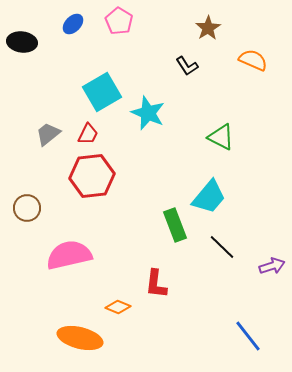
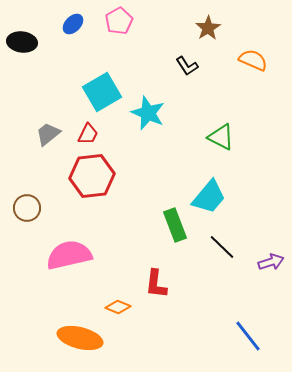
pink pentagon: rotated 12 degrees clockwise
purple arrow: moved 1 px left, 4 px up
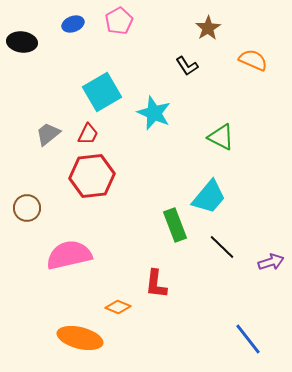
blue ellipse: rotated 25 degrees clockwise
cyan star: moved 6 px right
blue line: moved 3 px down
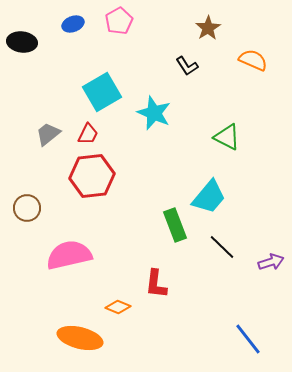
green triangle: moved 6 px right
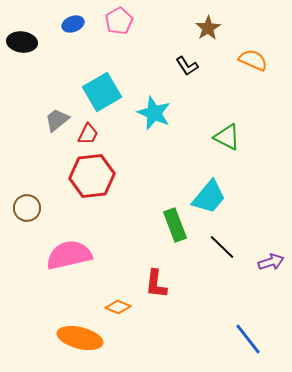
gray trapezoid: moved 9 px right, 14 px up
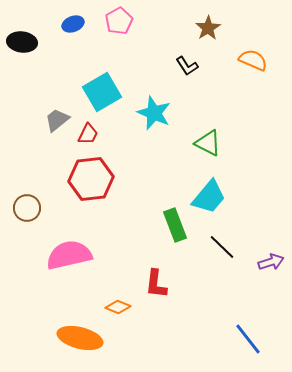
green triangle: moved 19 px left, 6 px down
red hexagon: moved 1 px left, 3 px down
